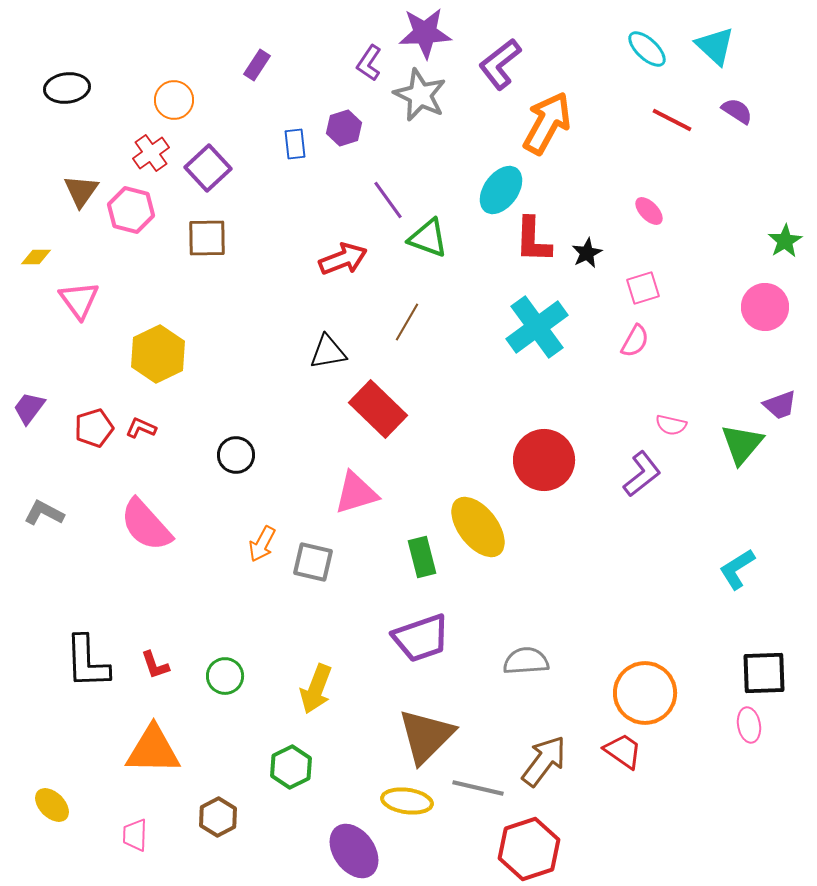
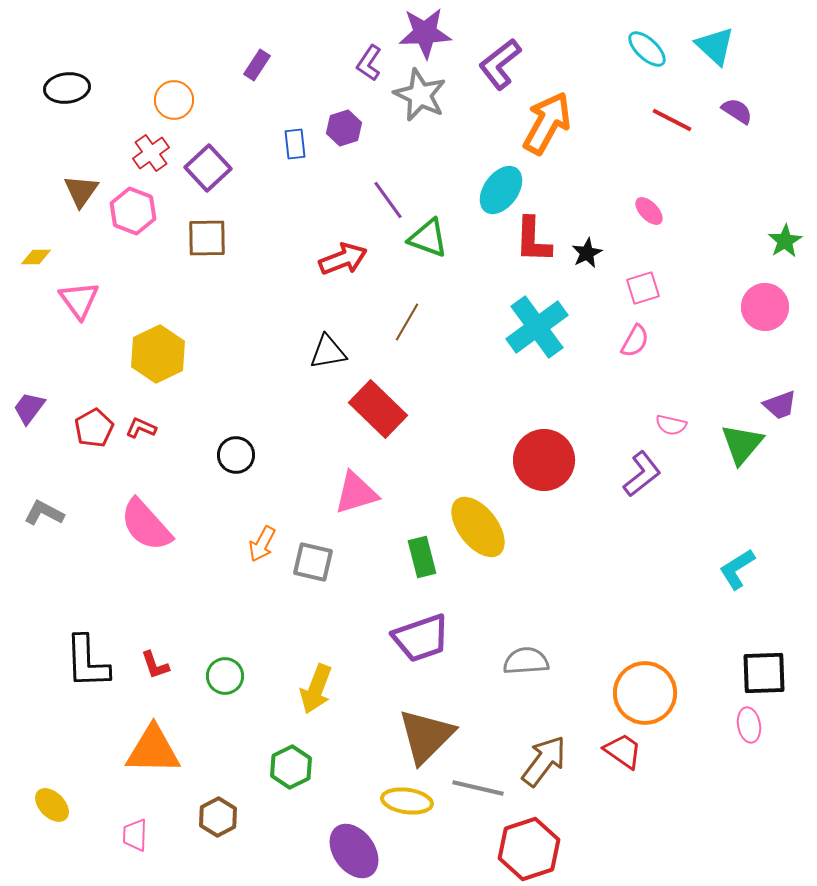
pink hexagon at (131, 210): moved 2 px right, 1 px down; rotated 6 degrees clockwise
red pentagon at (94, 428): rotated 12 degrees counterclockwise
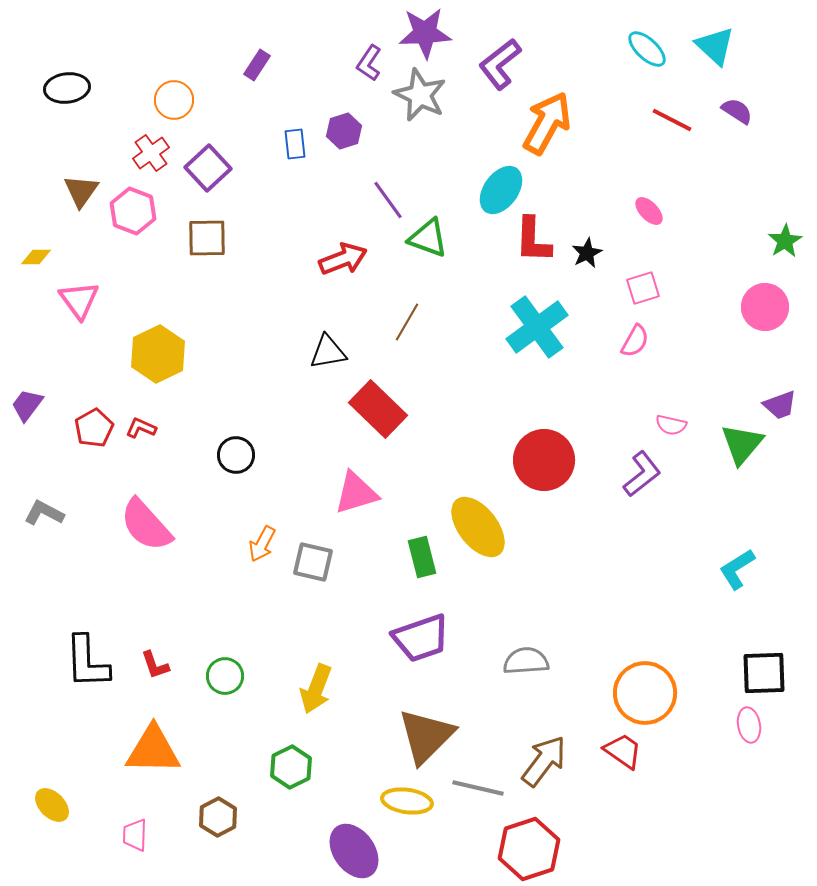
purple hexagon at (344, 128): moved 3 px down
purple trapezoid at (29, 408): moved 2 px left, 3 px up
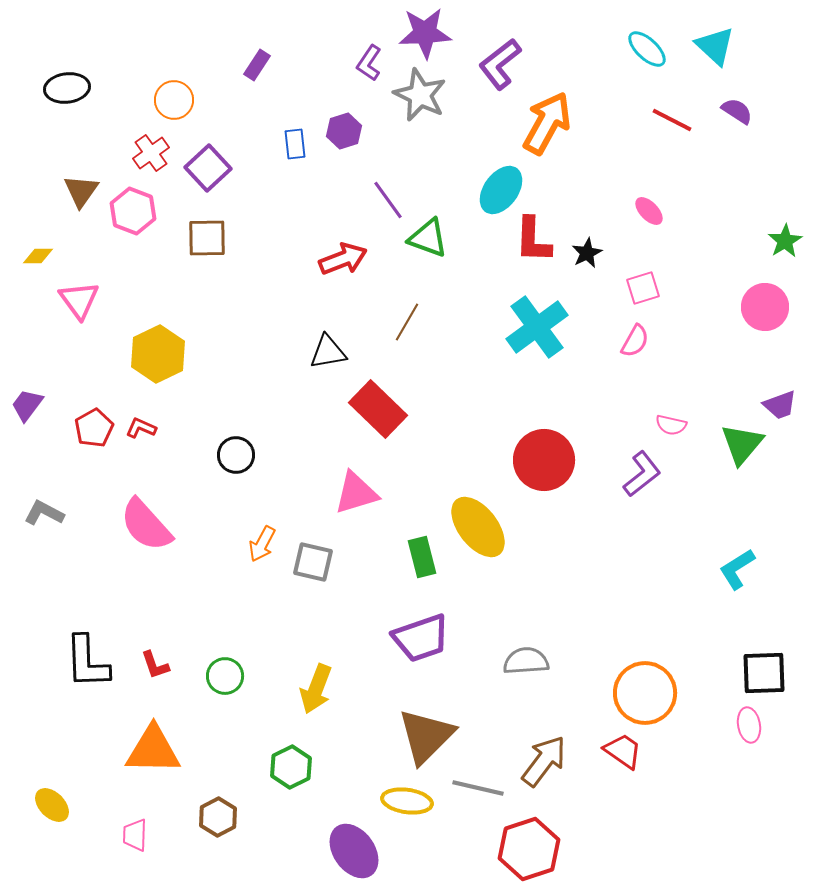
yellow diamond at (36, 257): moved 2 px right, 1 px up
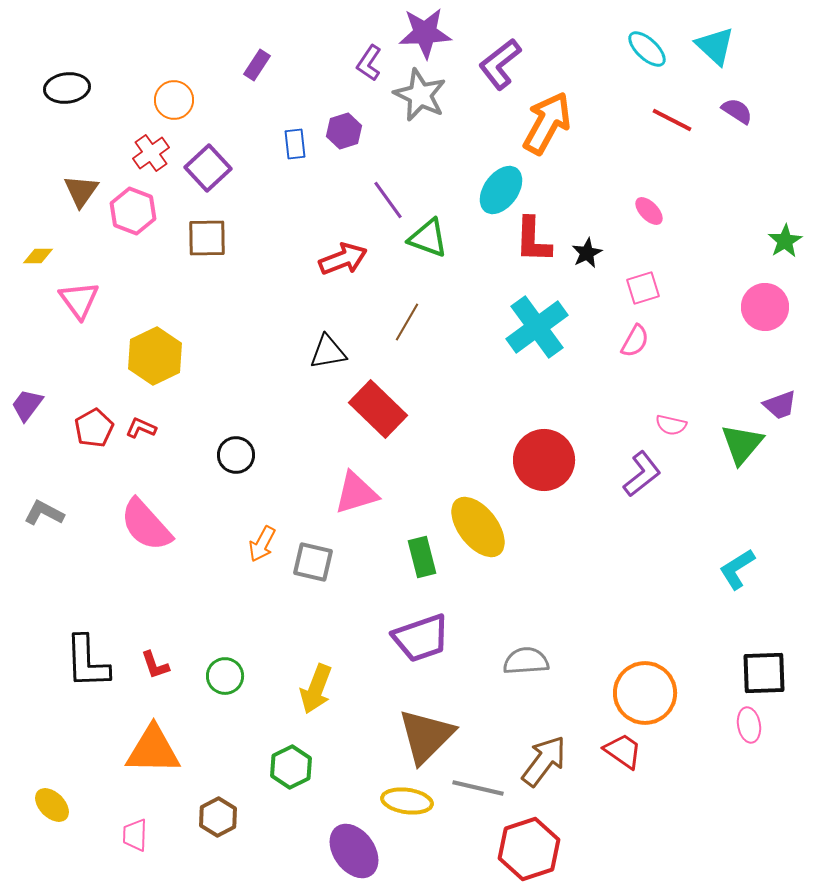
yellow hexagon at (158, 354): moved 3 px left, 2 px down
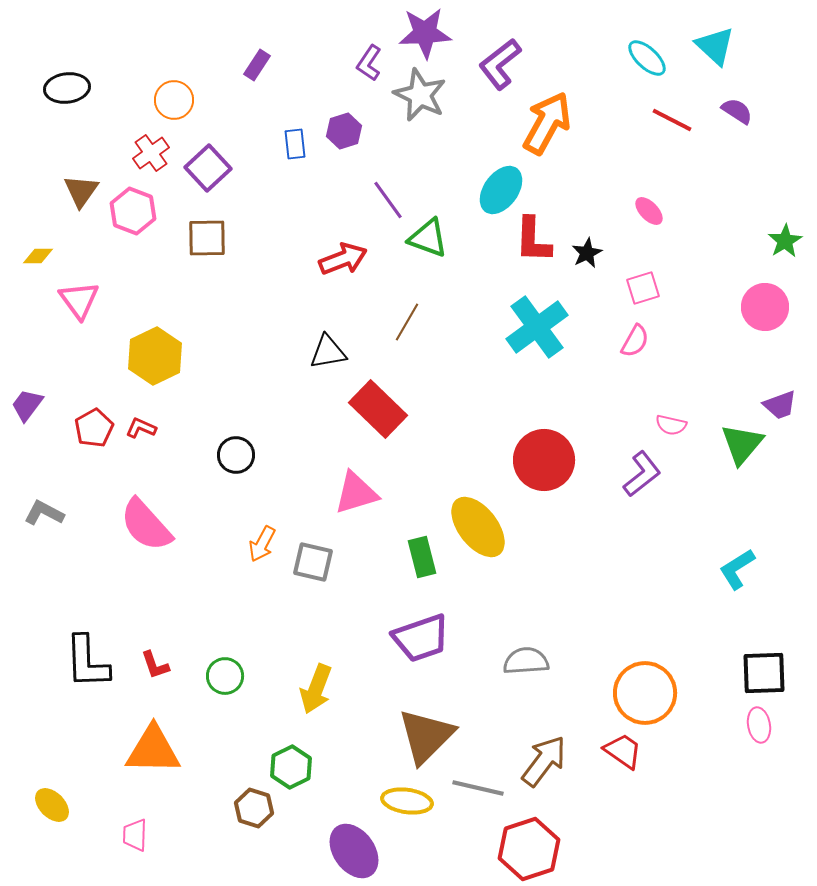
cyan ellipse at (647, 49): moved 9 px down
pink ellipse at (749, 725): moved 10 px right
brown hexagon at (218, 817): moved 36 px right, 9 px up; rotated 15 degrees counterclockwise
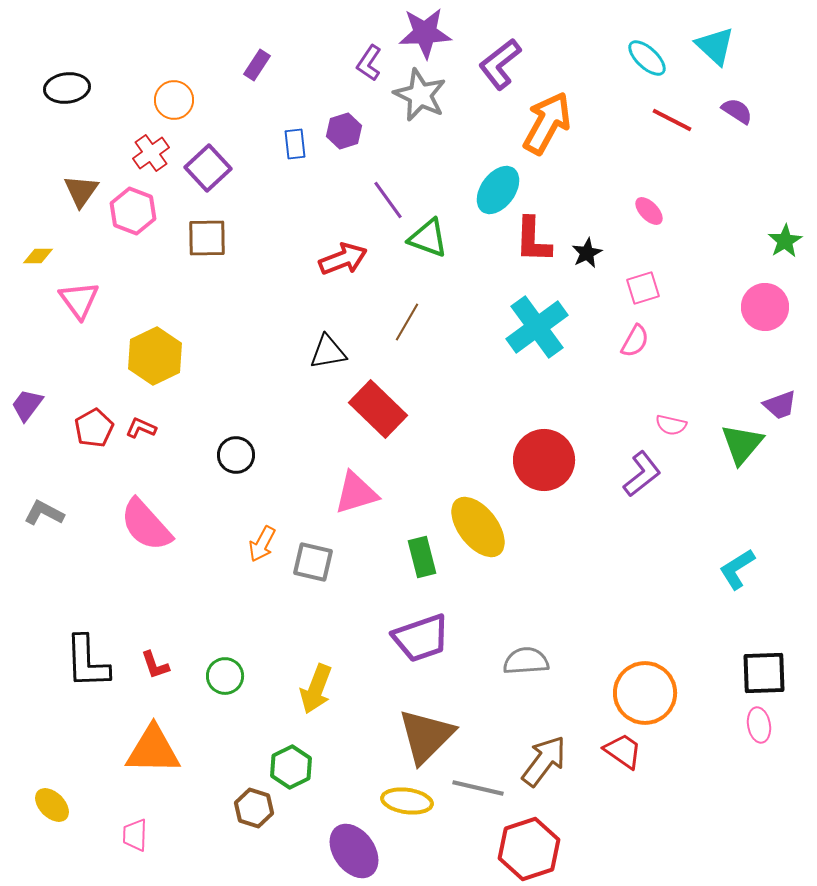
cyan ellipse at (501, 190): moved 3 px left
